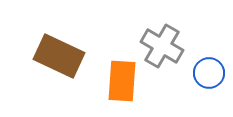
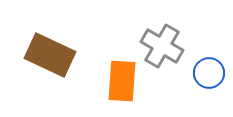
brown rectangle: moved 9 px left, 1 px up
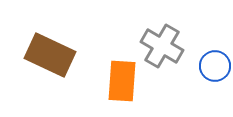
blue circle: moved 6 px right, 7 px up
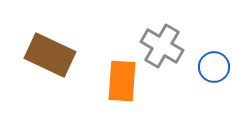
blue circle: moved 1 px left, 1 px down
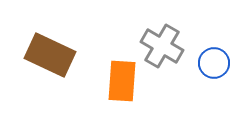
blue circle: moved 4 px up
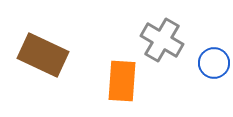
gray cross: moved 6 px up
brown rectangle: moved 7 px left
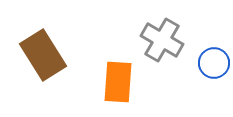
brown rectangle: rotated 33 degrees clockwise
orange rectangle: moved 4 px left, 1 px down
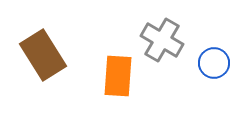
orange rectangle: moved 6 px up
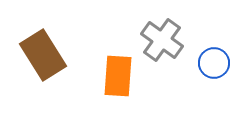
gray cross: rotated 6 degrees clockwise
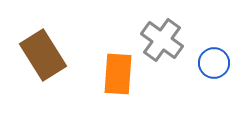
orange rectangle: moved 2 px up
